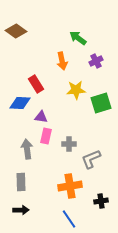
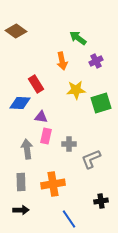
orange cross: moved 17 px left, 2 px up
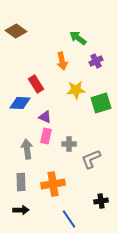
purple triangle: moved 4 px right; rotated 16 degrees clockwise
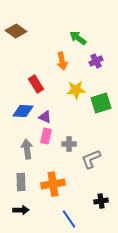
blue diamond: moved 3 px right, 8 px down
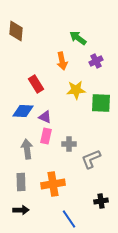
brown diamond: rotated 60 degrees clockwise
green square: rotated 20 degrees clockwise
